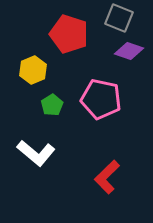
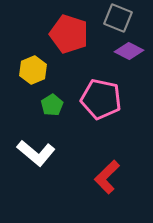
gray square: moved 1 px left
purple diamond: rotated 8 degrees clockwise
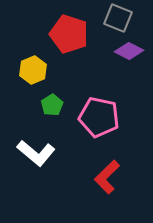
pink pentagon: moved 2 px left, 18 px down
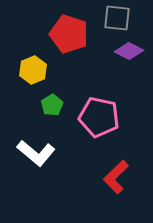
gray square: moved 1 px left; rotated 16 degrees counterclockwise
red L-shape: moved 9 px right
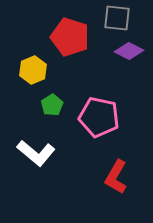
red pentagon: moved 1 px right, 3 px down
red L-shape: rotated 16 degrees counterclockwise
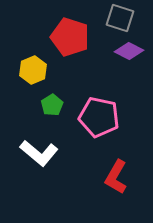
gray square: moved 3 px right; rotated 12 degrees clockwise
white L-shape: moved 3 px right
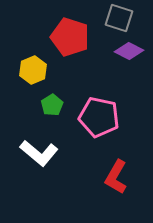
gray square: moved 1 px left
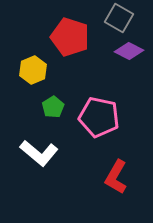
gray square: rotated 12 degrees clockwise
green pentagon: moved 1 px right, 2 px down
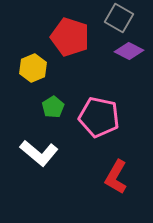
yellow hexagon: moved 2 px up
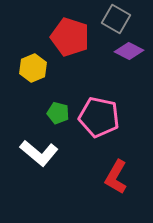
gray square: moved 3 px left, 1 px down
green pentagon: moved 5 px right, 6 px down; rotated 25 degrees counterclockwise
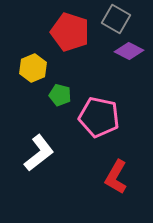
red pentagon: moved 5 px up
green pentagon: moved 2 px right, 18 px up
white L-shape: rotated 78 degrees counterclockwise
